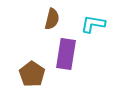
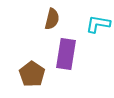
cyan L-shape: moved 5 px right
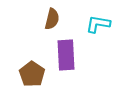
purple rectangle: moved 1 px down; rotated 12 degrees counterclockwise
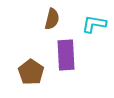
cyan L-shape: moved 4 px left
brown pentagon: moved 1 px left, 2 px up
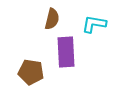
purple rectangle: moved 3 px up
brown pentagon: rotated 25 degrees counterclockwise
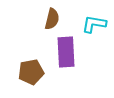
brown pentagon: rotated 20 degrees counterclockwise
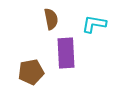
brown semicircle: moved 1 px left; rotated 25 degrees counterclockwise
purple rectangle: moved 1 px down
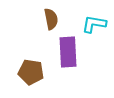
purple rectangle: moved 2 px right, 1 px up
brown pentagon: rotated 20 degrees clockwise
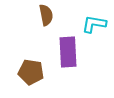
brown semicircle: moved 5 px left, 4 px up
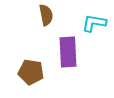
cyan L-shape: moved 1 px up
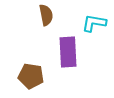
brown pentagon: moved 4 px down
